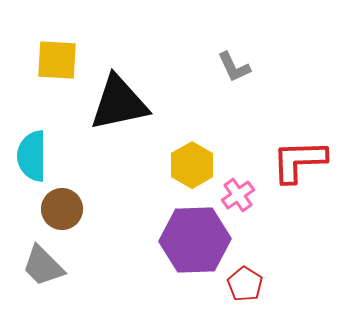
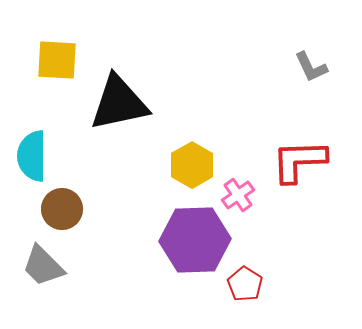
gray L-shape: moved 77 px right
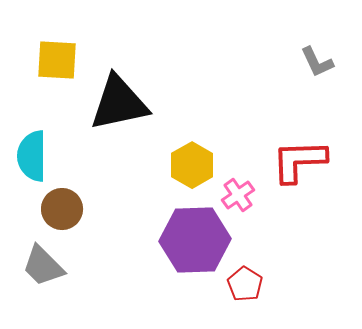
gray L-shape: moved 6 px right, 5 px up
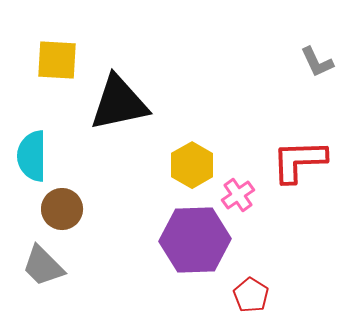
red pentagon: moved 6 px right, 11 px down
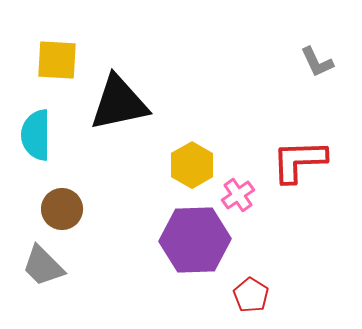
cyan semicircle: moved 4 px right, 21 px up
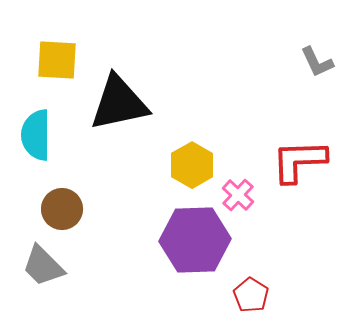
pink cross: rotated 12 degrees counterclockwise
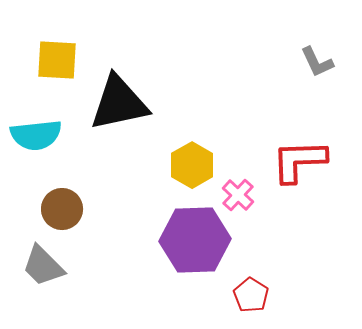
cyan semicircle: rotated 96 degrees counterclockwise
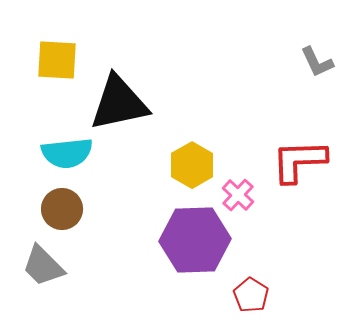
cyan semicircle: moved 31 px right, 18 px down
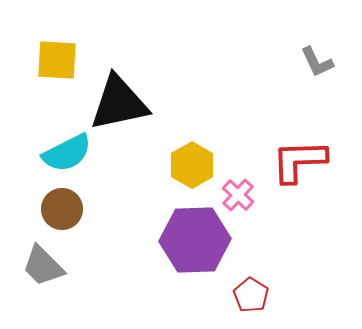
cyan semicircle: rotated 21 degrees counterclockwise
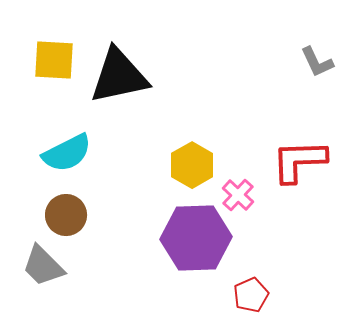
yellow square: moved 3 px left
black triangle: moved 27 px up
brown circle: moved 4 px right, 6 px down
purple hexagon: moved 1 px right, 2 px up
red pentagon: rotated 16 degrees clockwise
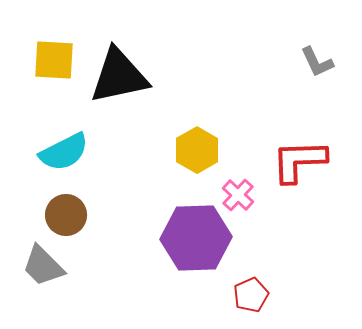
cyan semicircle: moved 3 px left, 1 px up
yellow hexagon: moved 5 px right, 15 px up
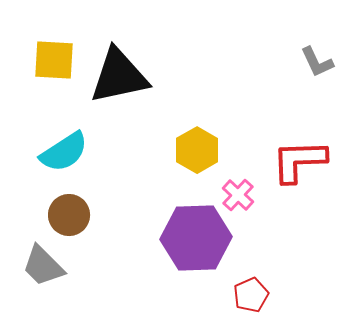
cyan semicircle: rotated 6 degrees counterclockwise
brown circle: moved 3 px right
